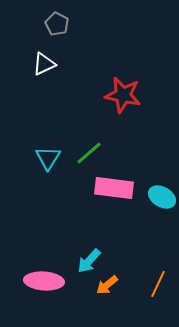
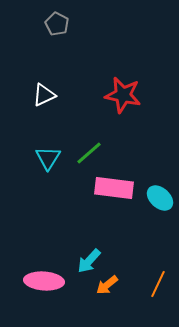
white triangle: moved 31 px down
cyan ellipse: moved 2 px left, 1 px down; rotated 12 degrees clockwise
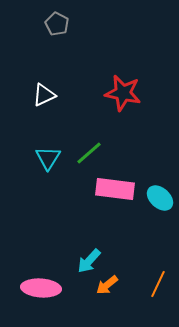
red star: moved 2 px up
pink rectangle: moved 1 px right, 1 px down
pink ellipse: moved 3 px left, 7 px down
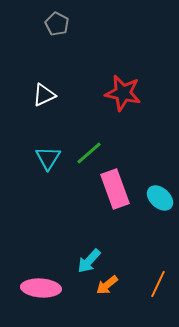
pink rectangle: rotated 63 degrees clockwise
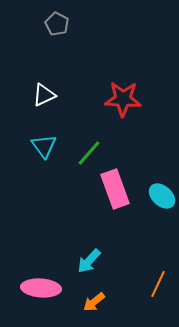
red star: moved 6 px down; rotated 9 degrees counterclockwise
green line: rotated 8 degrees counterclockwise
cyan triangle: moved 4 px left, 12 px up; rotated 8 degrees counterclockwise
cyan ellipse: moved 2 px right, 2 px up
orange arrow: moved 13 px left, 17 px down
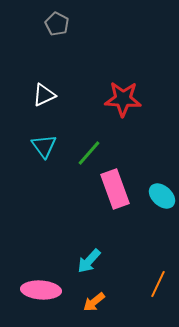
pink ellipse: moved 2 px down
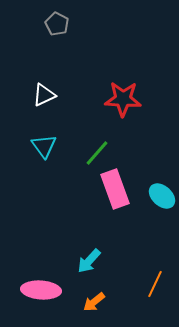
green line: moved 8 px right
orange line: moved 3 px left
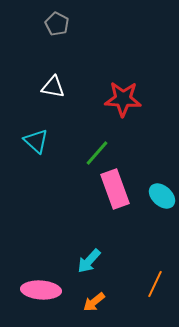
white triangle: moved 9 px right, 8 px up; rotated 35 degrees clockwise
cyan triangle: moved 8 px left, 5 px up; rotated 12 degrees counterclockwise
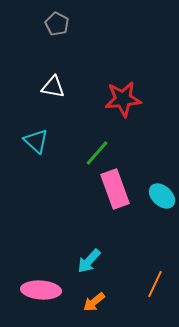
red star: rotated 9 degrees counterclockwise
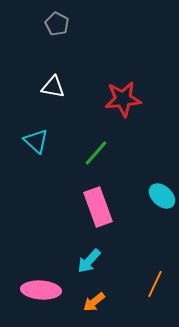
green line: moved 1 px left
pink rectangle: moved 17 px left, 18 px down
